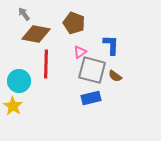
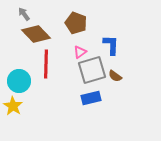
brown pentagon: moved 2 px right
brown diamond: rotated 36 degrees clockwise
gray square: rotated 32 degrees counterclockwise
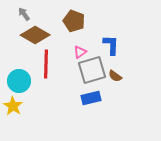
brown pentagon: moved 2 px left, 2 px up
brown diamond: moved 1 px left, 1 px down; rotated 16 degrees counterclockwise
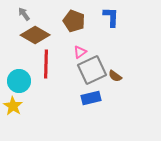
blue L-shape: moved 28 px up
gray square: rotated 8 degrees counterclockwise
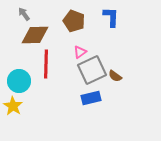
brown diamond: rotated 32 degrees counterclockwise
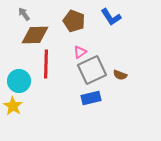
blue L-shape: rotated 145 degrees clockwise
brown semicircle: moved 5 px right, 1 px up; rotated 16 degrees counterclockwise
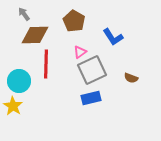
blue L-shape: moved 2 px right, 20 px down
brown pentagon: rotated 10 degrees clockwise
brown semicircle: moved 11 px right, 3 px down
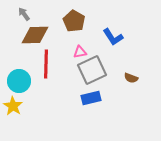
pink triangle: rotated 24 degrees clockwise
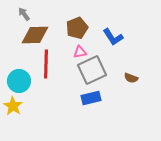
brown pentagon: moved 3 px right, 7 px down; rotated 20 degrees clockwise
